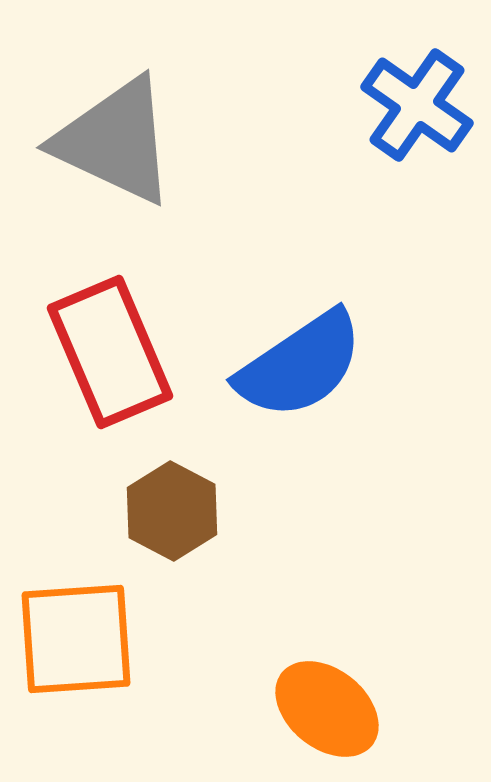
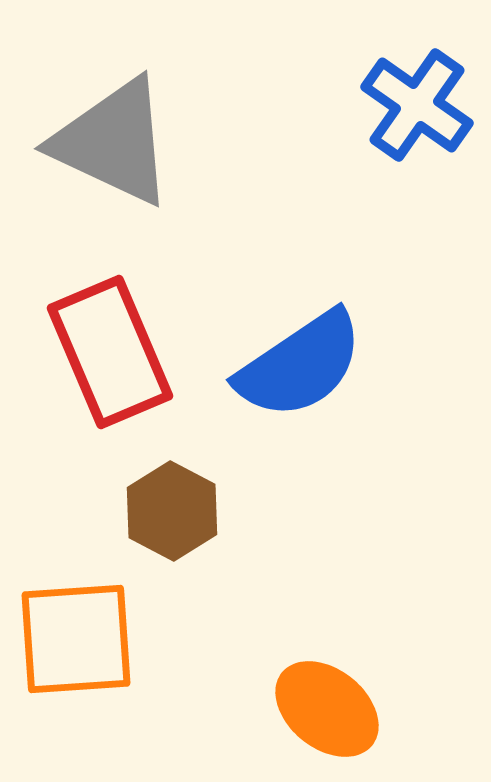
gray triangle: moved 2 px left, 1 px down
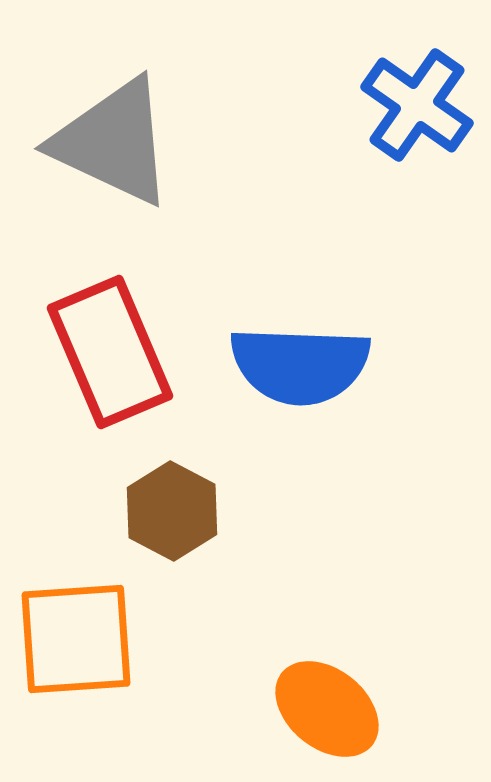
blue semicircle: rotated 36 degrees clockwise
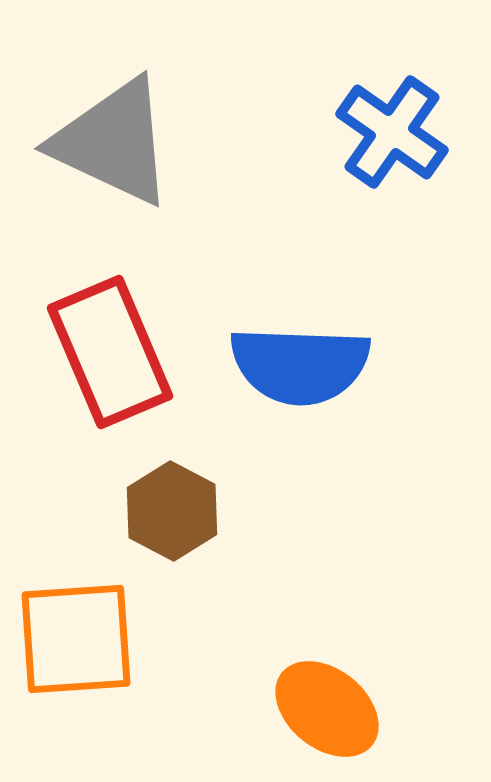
blue cross: moved 25 px left, 27 px down
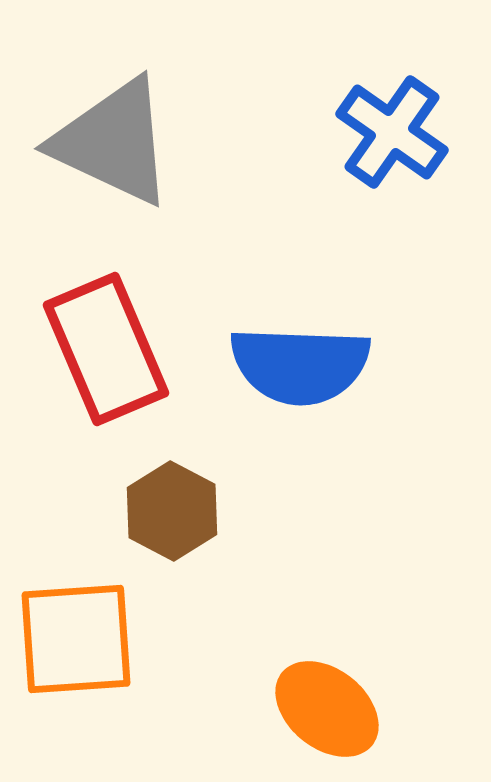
red rectangle: moved 4 px left, 3 px up
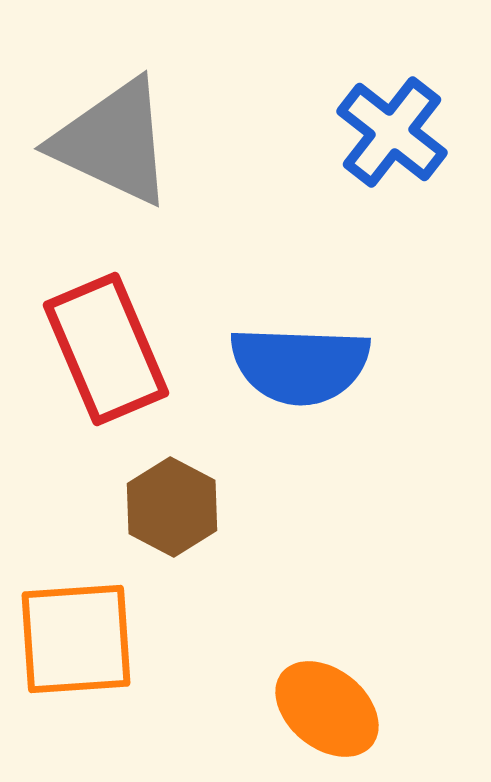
blue cross: rotated 3 degrees clockwise
brown hexagon: moved 4 px up
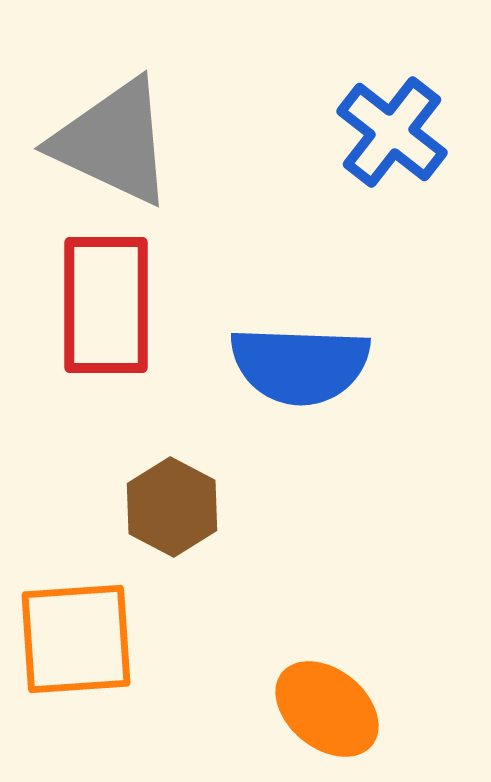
red rectangle: moved 44 px up; rotated 23 degrees clockwise
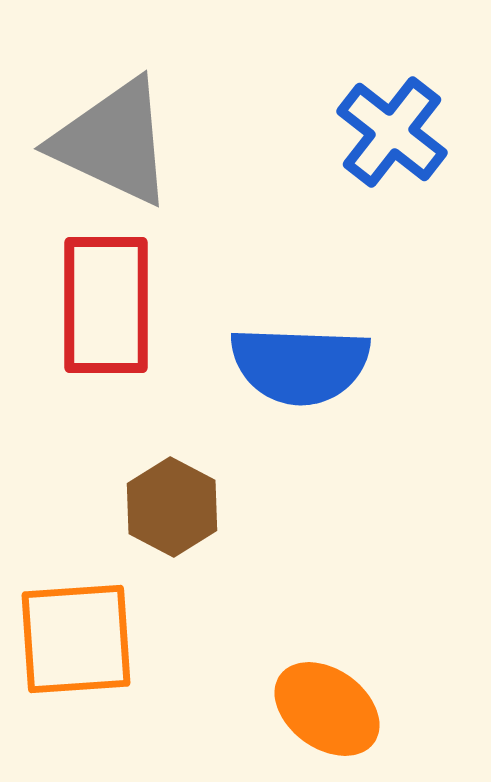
orange ellipse: rotated 3 degrees counterclockwise
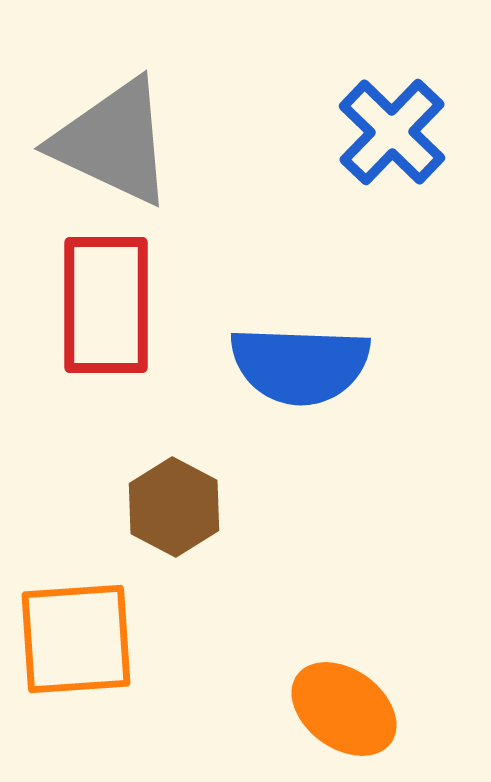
blue cross: rotated 6 degrees clockwise
brown hexagon: moved 2 px right
orange ellipse: moved 17 px right
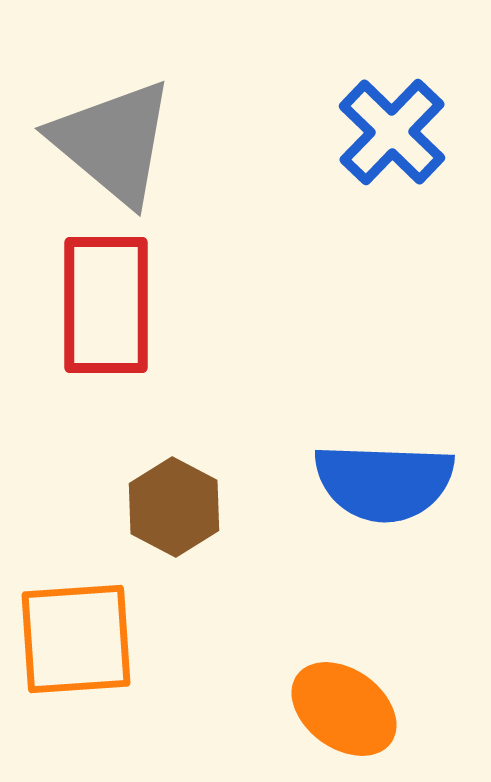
gray triangle: rotated 15 degrees clockwise
blue semicircle: moved 84 px right, 117 px down
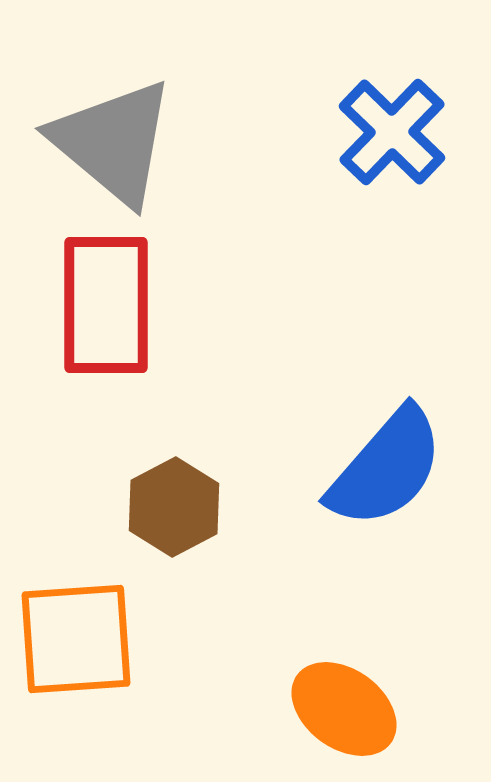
blue semicircle: moved 2 px right, 14 px up; rotated 51 degrees counterclockwise
brown hexagon: rotated 4 degrees clockwise
